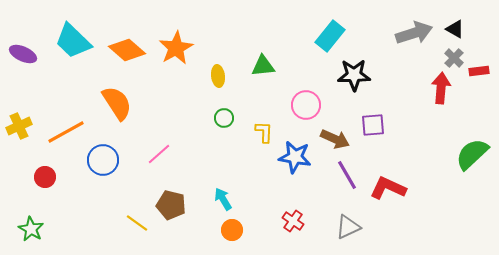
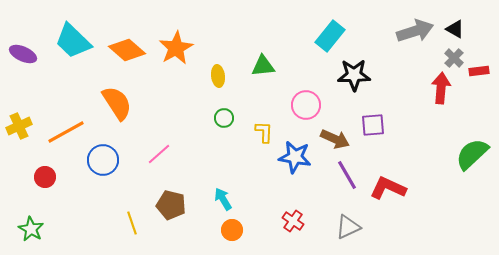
gray arrow: moved 1 px right, 2 px up
yellow line: moved 5 px left; rotated 35 degrees clockwise
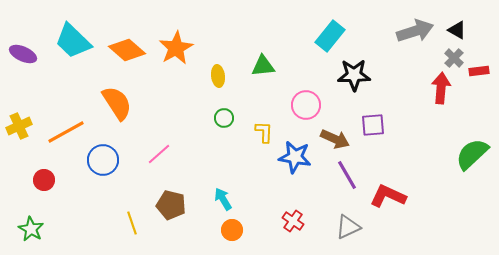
black triangle: moved 2 px right, 1 px down
red circle: moved 1 px left, 3 px down
red L-shape: moved 8 px down
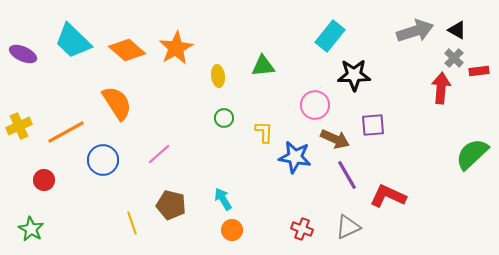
pink circle: moved 9 px right
red cross: moved 9 px right, 8 px down; rotated 15 degrees counterclockwise
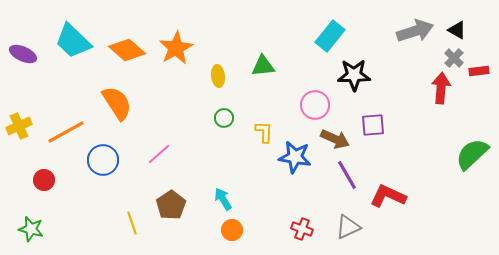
brown pentagon: rotated 24 degrees clockwise
green star: rotated 15 degrees counterclockwise
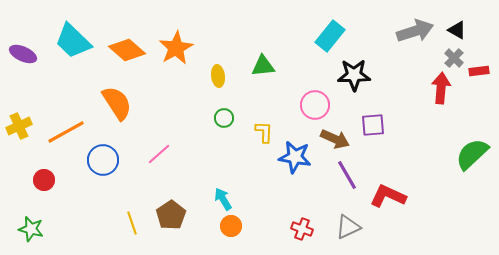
brown pentagon: moved 10 px down
orange circle: moved 1 px left, 4 px up
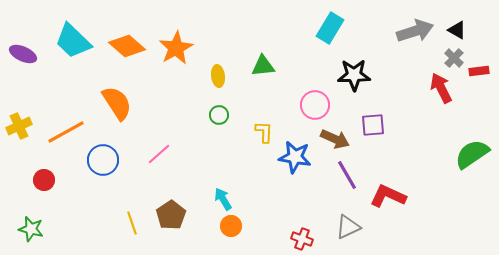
cyan rectangle: moved 8 px up; rotated 8 degrees counterclockwise
orange diamond: moved 4 px up
red arrow: rotated 32 degrees counterclockwise
green circle: moved 5 px left, 3 px up
green semicircle: rotated 9 degrees clockwise
red cross: moved 10 px down
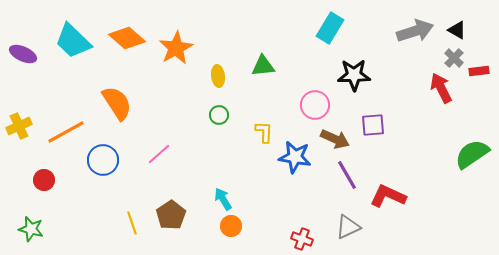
orange diamond: moved 8 px up
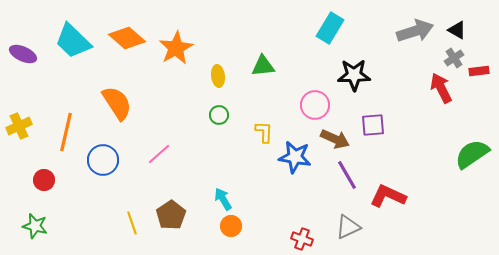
gray cross: rotated 12 degrees clockwise
orange line: rotated 48 degrees counterclockwise
green star: moved 4 px right, 3 px up
